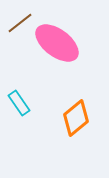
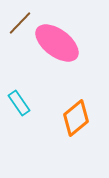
brown line: rotated 8 degrees counterclockwise
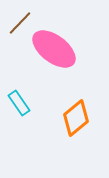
pink ellipse: moved 3 px left, 6 px down
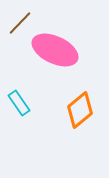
pink ellipse: moved 1 px right, 1 px down; rotated 12 degrees counterclockwise
orange diamond: moved 4 px right, 8 px up
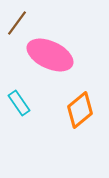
brown line: moved 3 px left; rotated 8 degrees counterclockwise
pink ellipse: moved 5 px left, 5 px down
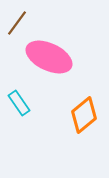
pink ellipse: moved 1 px left, 2 px down
orange diamond: moved 4 px right, 5 px down
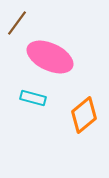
pink ellipse: moved 1 px right
cyan rectangle: moved 14 px right, 5 px up; rotated 40 degrees counterclockwise
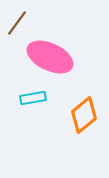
cyan rectangle: rotated 25 degrees counterclockwise
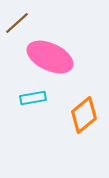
brown line: rotated 12 degrees clockwise
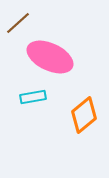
brown line: moved 1 px right
cyan rectangle: moved 1 px up
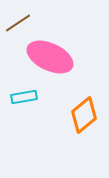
brown line: rotated 8 degrees clockwise
cyan rectangle: moved 9 px left
